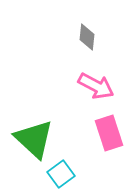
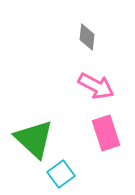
pink rectangle: moved 3 px left
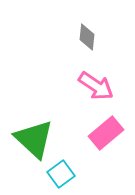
pink arrow: rotated 6 degrees clockwise
pink rectangle: rotated 68 degrees clockwise
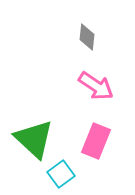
pink rectangle: moved 10 px left, 8 px down; rotated 28 degrees counterclockwise
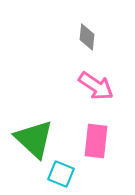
pink rectangle: rotated 16 degrees counterclockwise
cyan square: rotated 32 degrees counterclockwise
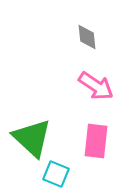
gray diamond: rotated 12 degrees counterclockwise
green triangle: moved 2 px left, 1 px up
cyan square: moved 5 px left
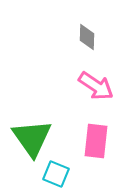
gray diamond: rotated 8 degrees clockwise
green triangle: rotated 12 degrees clockwise
